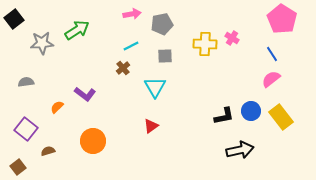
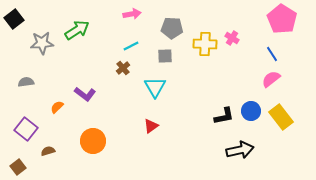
gray pentagon: moved 10 px right, 4 px down; rotated 15 degrees clockwise
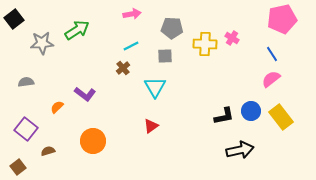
pink pentagon: rotated 28 degrees clockwise
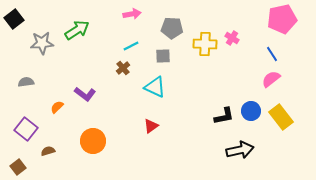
gray square: moved 2 px left
cyan triangle: rotated 35 degrees counterclockwise
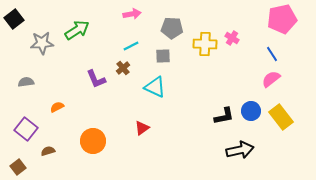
purple L-shape: moved 11 px right, 15 px up; rotated 30 degrees clockwise
orange semicircle: rotated 16 degrees clockwise
red triangle: moved 9 px left, 2 px down
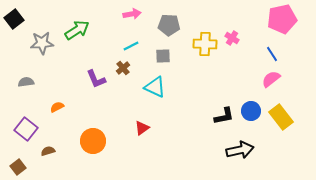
gray pentagon: moved 3 px left, 3 px up
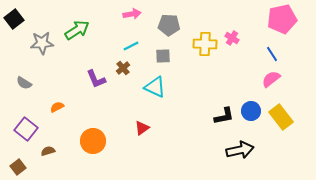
gray semicircle: moved 2 px left, 1 px down; rotated 140 degrees counterclockwise
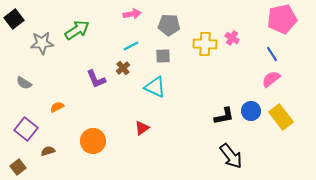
black arrow: moved 9 px left, 6 px down; rotated 64 degrees clockwise
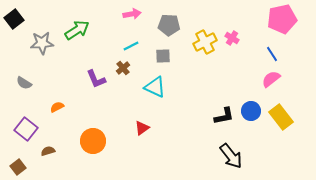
yellow cross: moved 2 px up; rotated 30 degrees counterclockwise
